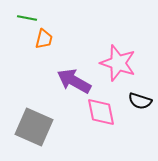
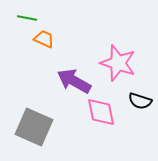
orange trapezoid: rotated 80 degrees counterclockwise
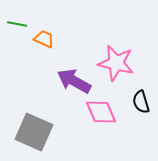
green line: moved 10 px left, 6 px down
pink star: moved 2 px left; rotated 6 degrees counterclockwise
black semicircle: moved 1 px right, 1 px down; rotated 55 degrees clockwise
pink diamond: rotated 12 degrees counterclockwise
gray square: moved 5 px down
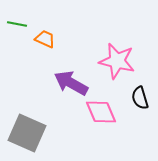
orange trapezoid: moved 1 px right
pink star: moved 1 px right, 2 px up
purple arrow: moved 3 px left, 2 px down
black semicircle: moved 1 px left, 4 px up
gray square: moved 7 px left, 1 px down
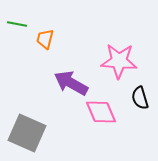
orange trapezoid: rotated 100 degrees counterclockwise
pink star: moved 2 px right; rotated 9 degrees counterclockwise
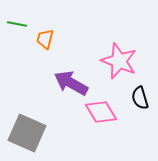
pink star: rotated 18 degrees clockwise
pink diamond: rotated 8 degrees counterclockwise
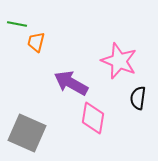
orange trapezoid: moved 9 px left, 3 px down
black semicircle: moved 2 px left; rotated 25 degrees clockwise
pink diamond: moved 8 px left, 6 px down; rotated 40 degrees clockwise
